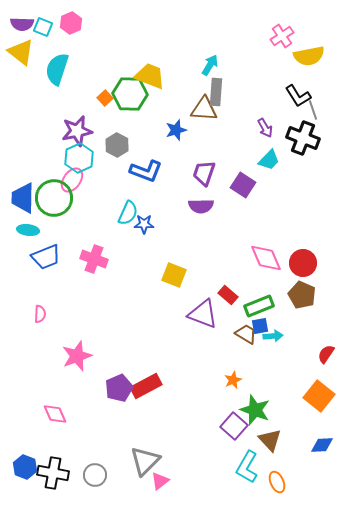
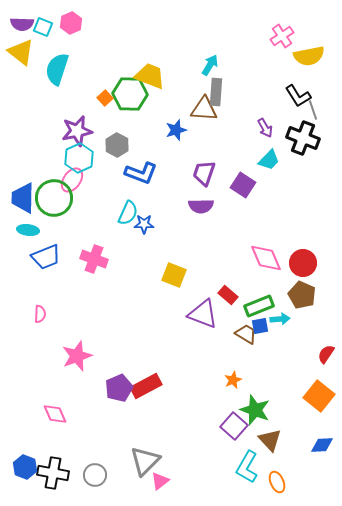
blue L-shape at (146, 171): moved 5 px left, 2 px down
cyan arrow at (273, 336): moved 7 px right, 17 px up
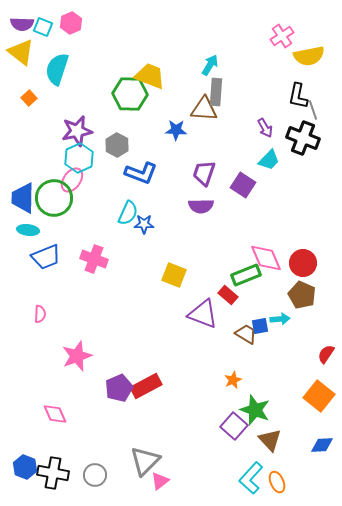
black L-shape at (298, 96): rotated 44 degrees clockwise
orange square at (105, 98): moved 76 px left
blue star at (176, 130): rotated 20 degrees clockwise
green rectangle at (259, 306): moved 13 px left, 31 px up
cyan L-shape at (247, 467): moved 4 px right, 11 px down; rotated 12 degrees clockwise
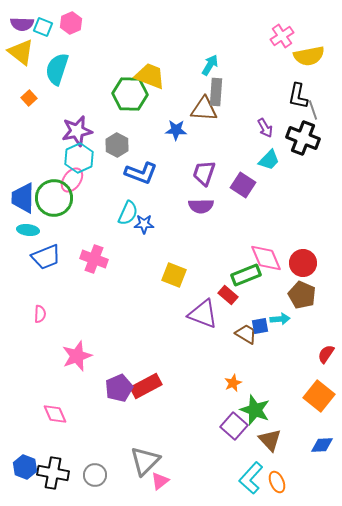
orange star at (233, 380): moved 3 px down
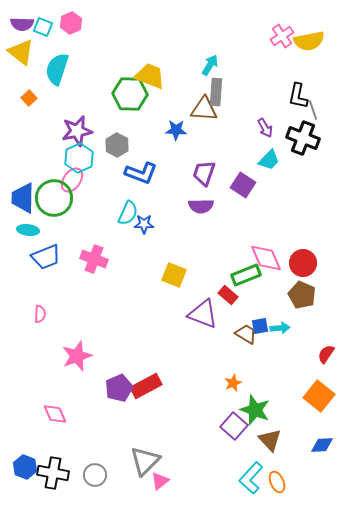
yellow semicircle at (309, 56): moved 15 px up
cyan arrow at (280, 319): moved 9 px down
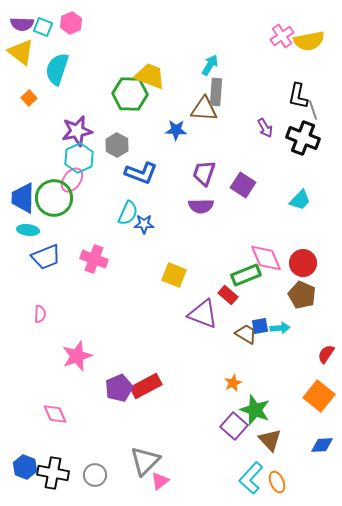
cyan trapezoid at (269, 160): moved 31 px right, 40 px down
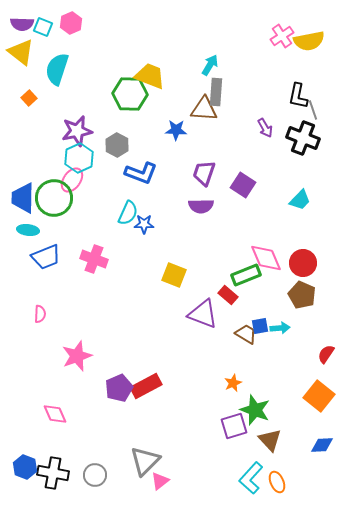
purple square at (234, 426): rotated 32 degrees clockwise
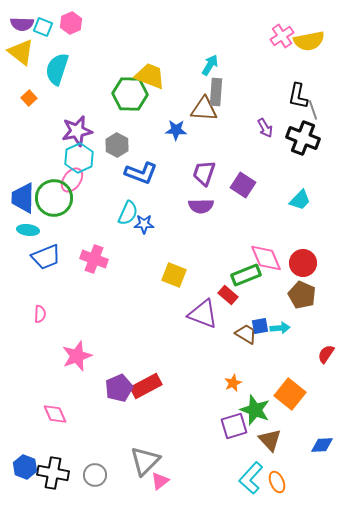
orange square at (319, 396): moved 29 px left, 2 px up
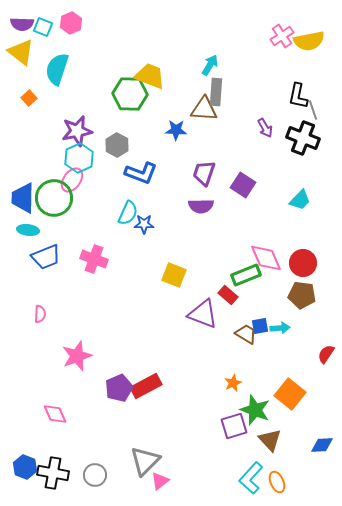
brown pentagon at (302, 295): rotated 16 degrees counterclockwise
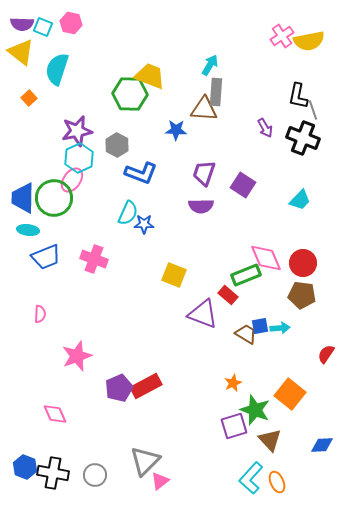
pink hexagon at (71, 23): rotated 25 degrees counterclockwise
